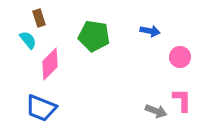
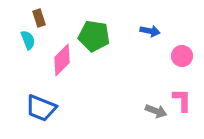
cyan semicircle: rotated 18 degrees clockwise
pink circle: moved 2 px right, 1 px up
pink diamond: moved 12 px right, 4 px up
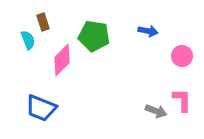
brown rectangle: moved 4 px right, 4 px down
blue arrow: moved 2 px left
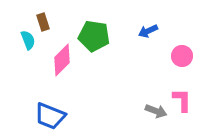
blue arrow: rotated 144 degrees clockwise
blue trapezoid: moved 9 px right, 8 px down
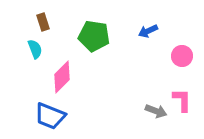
cyan semicircle: moved 7 px right, 9 px down
pink diamond: moved 17 px down
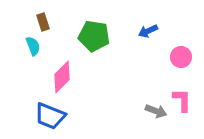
cyan semicircle: moved 2 px left, 3 px up
pink circle: moved 1 px left, 1 px down
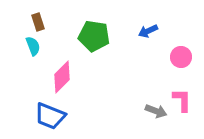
brown rectangle: moved 5 px left
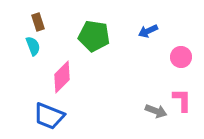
blue trapezoid: moved 1 px left
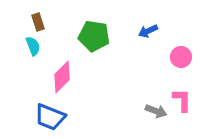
blue trapezoid: moved 1 px right, 1 px down
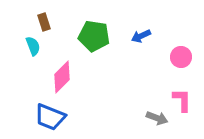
brown rectangle: moved 6 px right
blue arrow: moved 7 px left, 5 px down
gray arrow: moved 1 px right, 7 px down
